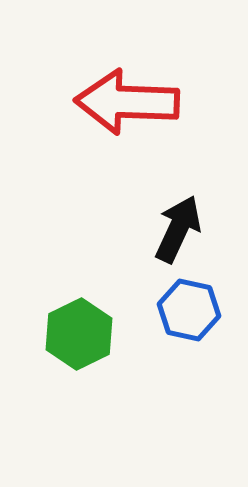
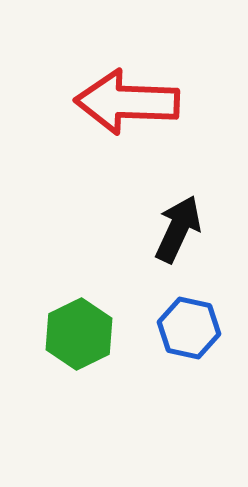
blue hexagon: moved 18 px down
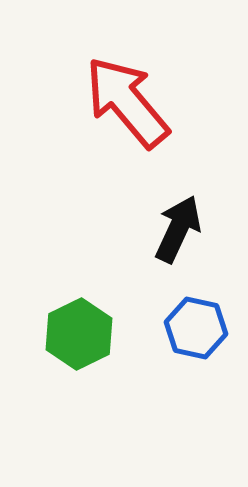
red arrow: rotated 48 degrees clockwise
blue hexagon: moved 7 px right
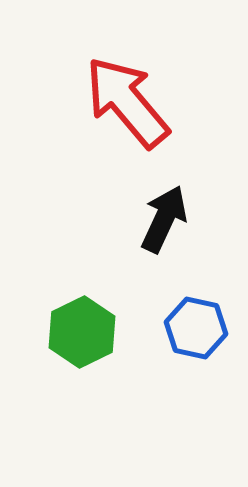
black arrow: moved 14 px left, 10 px up
green hexagon: moved 3 px right, 2 px up
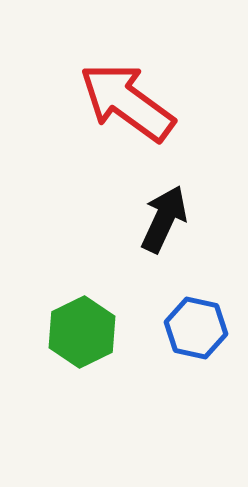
red arrow: rotated 14 degrees counterclockwise
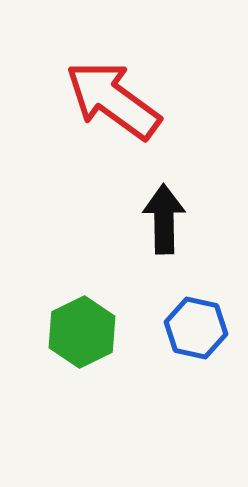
red arrow: moved 14 px left, 2 px up
black arrow: rotated 26 degrees counterclockwise
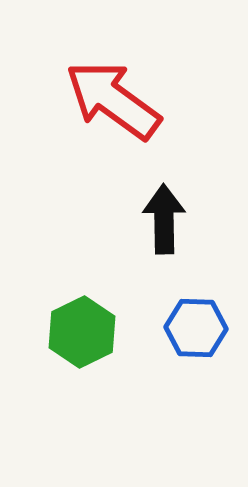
blue hexagon: rotated 10 degrees counterclockwise
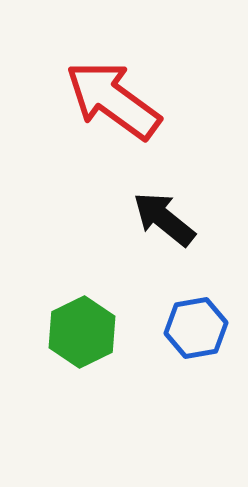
black arrow: rotated 50 degrees counterclockwise
blue hexagon: rotated 12 degrees counterclockwise
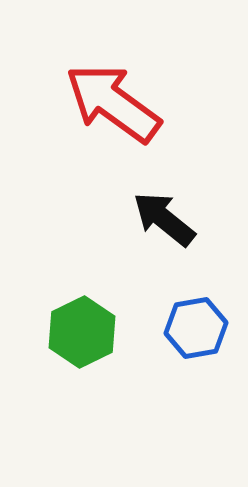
red arrow: moved 3 px down
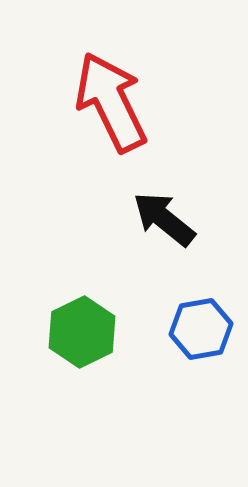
red arrow: moved 2 px left, 1 px up; rotated 28 degrees clockwise
blue hexagon: moved 5 px right, 1 px down
